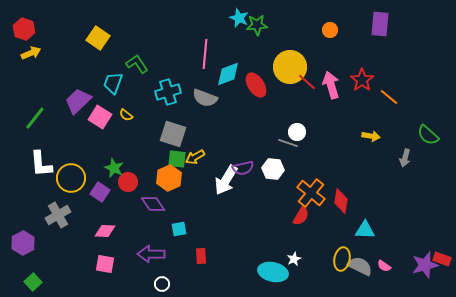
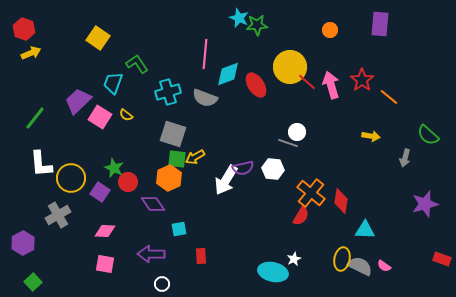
purple star at (425, 265): moved 61 px up
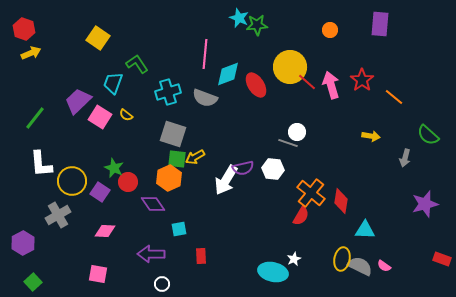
orange line at (389, 97): moved 5 px right
yellow circle at (71, 178): moved 1 px right, 3 px down
pink square at (105, 264): moved 7 px left, 10 px down
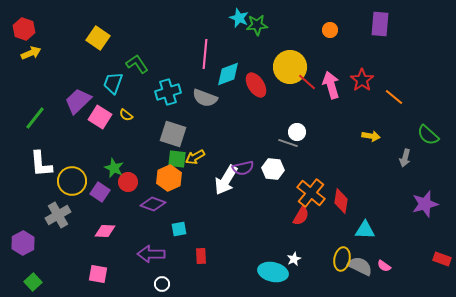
purple diamond at (153, 204): rotated 35 degrees counterclockwise
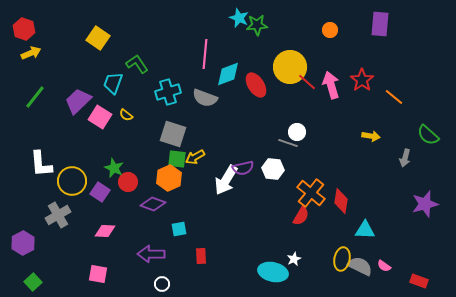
green line at (35, 118): moved 21 px up
red rectangle at (442, 259): moved 23 px left, 22 px down
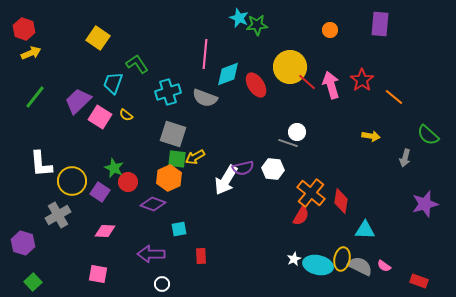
purple hexagon at (23, 243): rotated 15 degrees counterclockwise
cyan ellipse at (273, 272): moved 45 px right, 7 px up
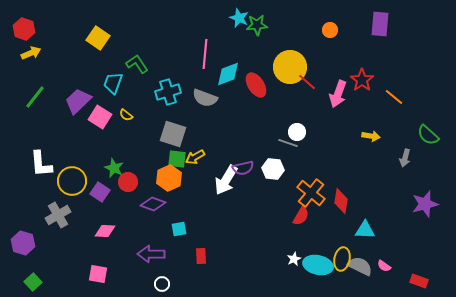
pink arrow at (331, 85): moved 7 px right, 9 px down; rotated 144 degrees counterclockwise
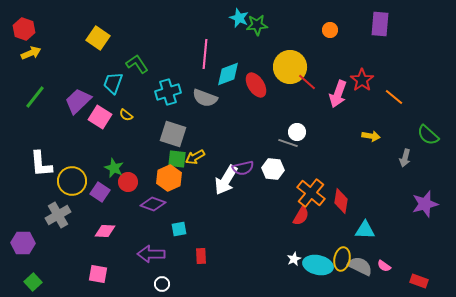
purple hexagon at (23, 243): rotated 15 degrees counterclockwise
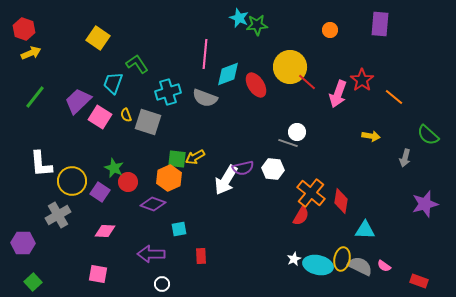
yellow semicircle at (126, 115): rotated 32 degrees clockwise
gray square at (173, 134): moved 25 px left, 12 px up
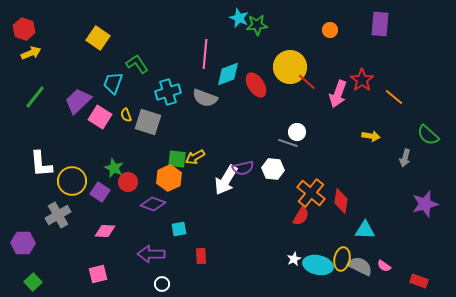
pink square at (98, 274): rotated 24 degrees counterclockwise
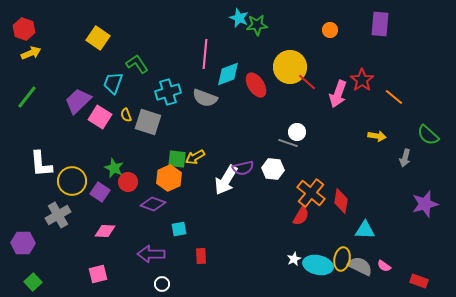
green line at (35, 97): moved 8 px left
yellow arrow at (371, 136): moved 6 px right
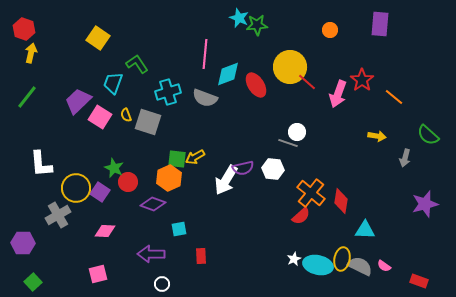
yellow arrow at (31, 53): rotated 54 degrees counterclockwise
yellow circle at (72, 181): moved 4 px right, 7 px down
red semicircle at (301, 216): rotated 18 degrees clockwise
